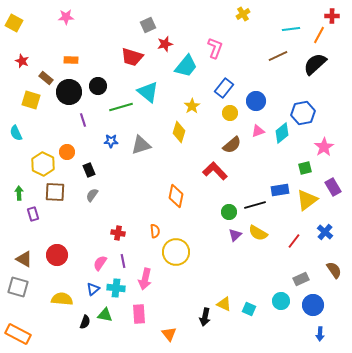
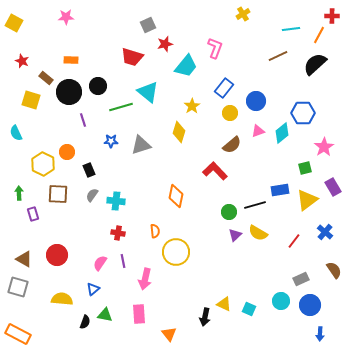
blue hexagon at (303, 113): rotated 10 degrees clockwise
brown square at (55, 192): moved 3 px right, 2 px down
cyan cross at (116, 288): moved 87 px up
blue circle at (313, 305): moved 3 px left
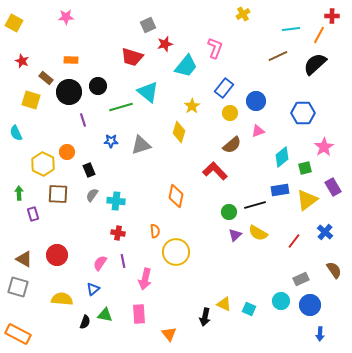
cyan diamond at (282, 133): moved 24 px down
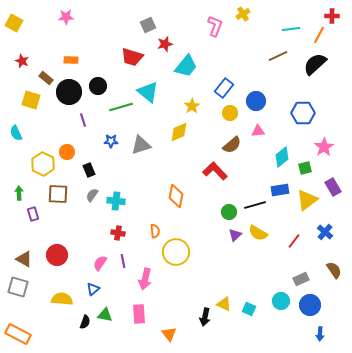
pink L-shape at (215, 48): moved 22 px up
pink triangle at (258, 131): rotated 16 degrees clockwise
yellow diamond at (179, 132): rotated 50 degrees clockwise
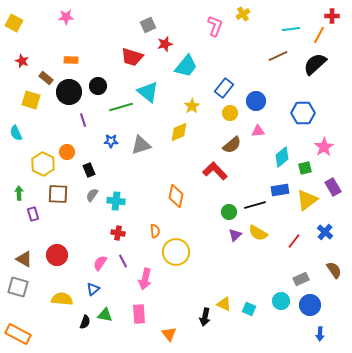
purple line at (123, 261): rotated 16 degrees counterclockwise
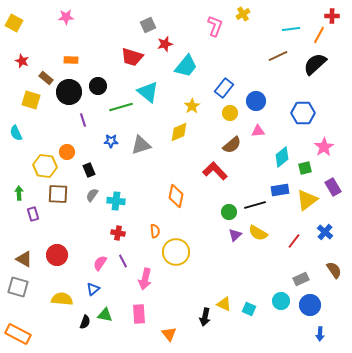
yellow hexagon at (43, 164): moved 2 px right, 2 px down; rotated 20 degrees counterclockwise
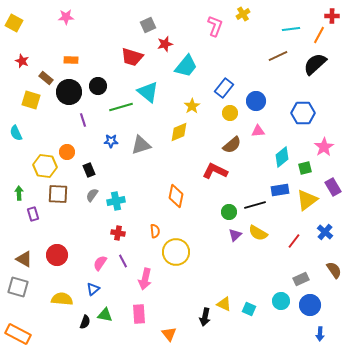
red L-shape at (215, 171): rotated 20 degrees counterclockwise
cyan cross at (116, 201): rotated 18 degrees counterclockwise
